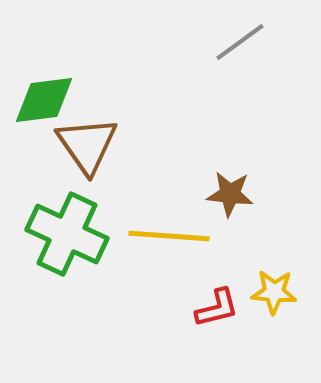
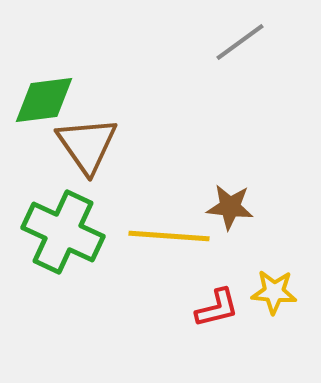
brown star: moved 13 px down
green cross: moved 4 px left, 2 px up
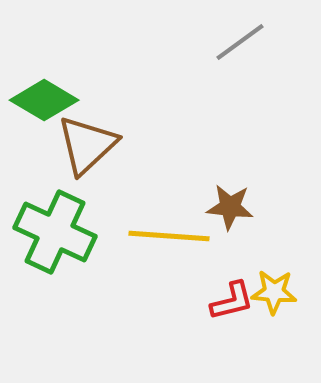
green diamond: rotated 38 degrees clockwise
brown triangle: rotated 22 degrees clockwise
green cross: moved 8 px left
red L-shape: moved 15 px right, 7 px up
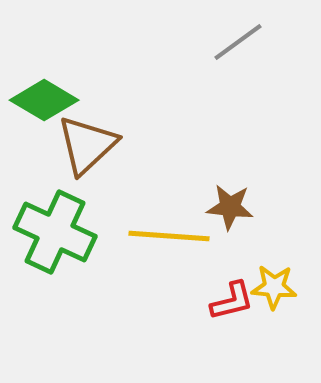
gray line: moved 2 px left
yellow star: moved 5 px up
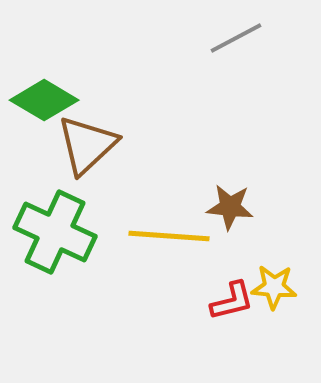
gray line: moved 2 px left, 4 px up; rotated 8 degrees clockwise
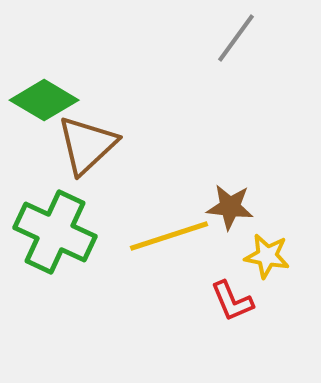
gray line: rotated 26 degrees counterclockwise
yellow line: rotated 22 degrees counterclockwise
yellow star: moved 7 px left, 31 px up; rotated 6 degrees clockwise
red L-shape: rotated 81 degrees clockwise
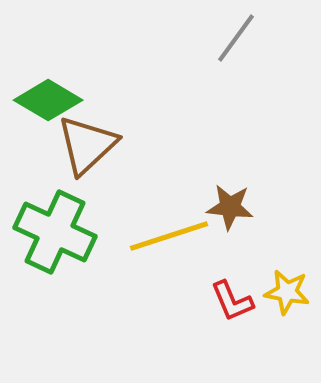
green diamond: moved 4 px right
yellow star: moved 20 px right, 36 px down
